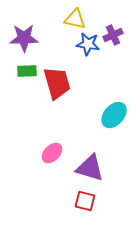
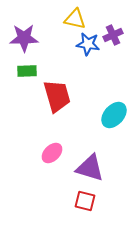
red trapezoid: moved 13 px down
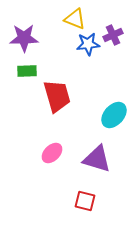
yellow triangle: rotated 10 degrees clockwise
blue star: rotated 15 degrees counterclockwise
purple triangle: moved 7 px right, 9 px up
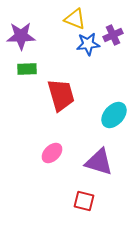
purple star: moved 3 px left, 2 px up
green rectangle: moved 2 px up
red trapezoid: moved 4 px right, 1 px up
purple triangle: moved 2 px right, 3 px down
red square: moved 1 px left
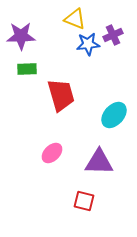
purple triangle: rotated 16 degrees counterclockwise
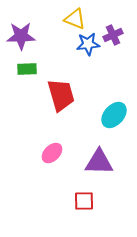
red square: rotated 15 degrees counterclockwise
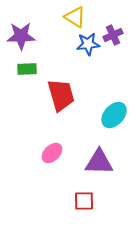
yellow triangle: moved 2 px up; rotated 10 degrees clockwise
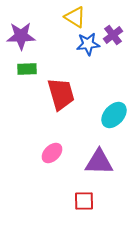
purple cross: rotated 12 degrees counterclockwise
red trapezoid: moved 1 px up
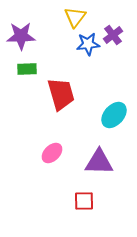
yellow triangle: rotated 35 degrees clockwise
